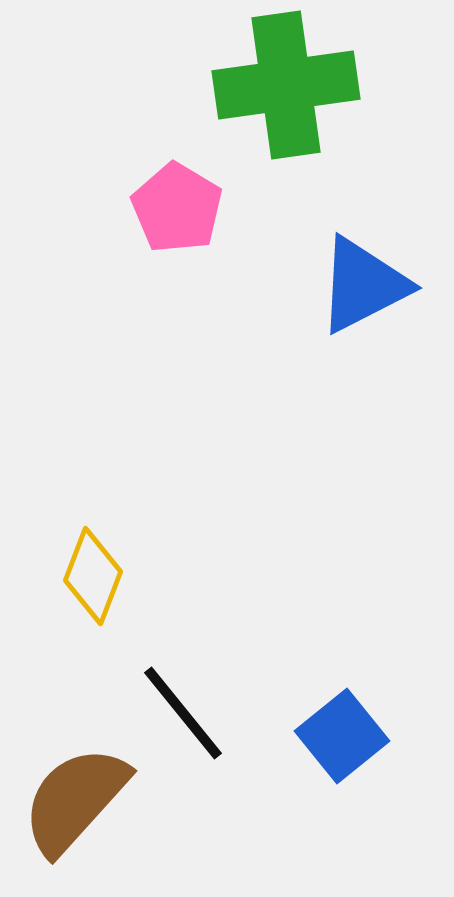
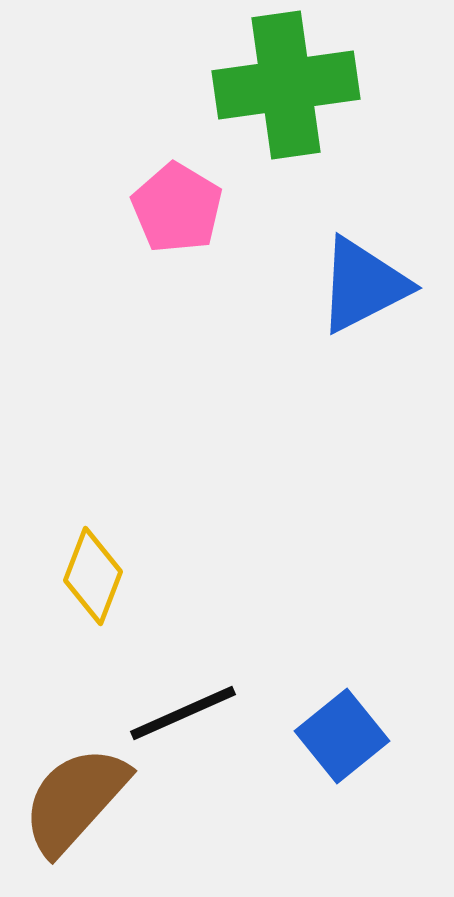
black line: rotated 75 degrees counterclockwise
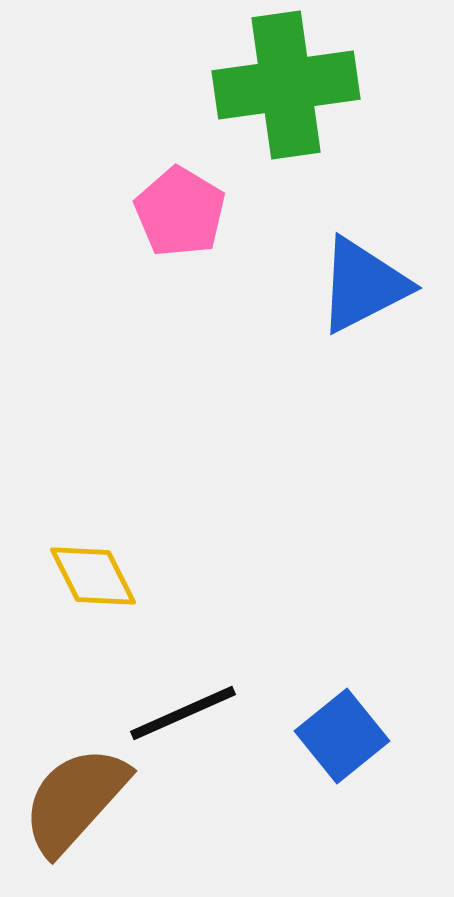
pink pentagon: moved 3 px right, 4 px down
yellow diamond: rotated 48 degrees counterclockwise
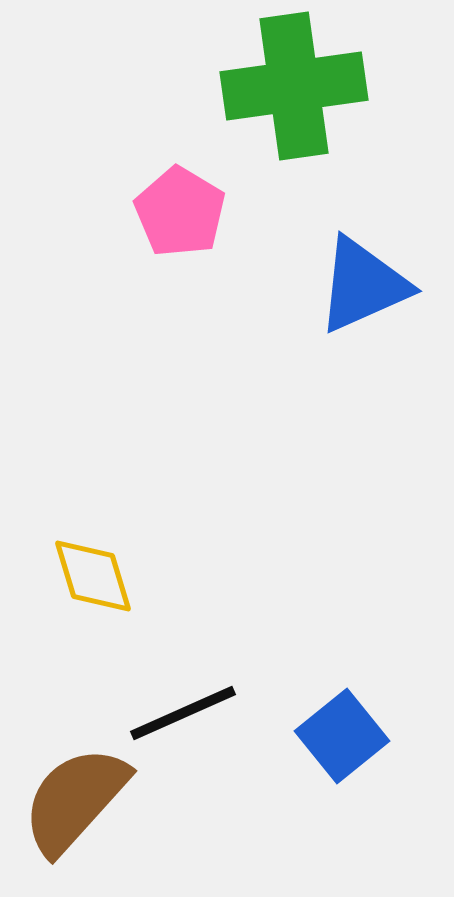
green cross: moved 8 px right, 1 px down
blue triangle: rotated 3 degrees clockwise
yellow diamond: rotated 10 degrees clockwise
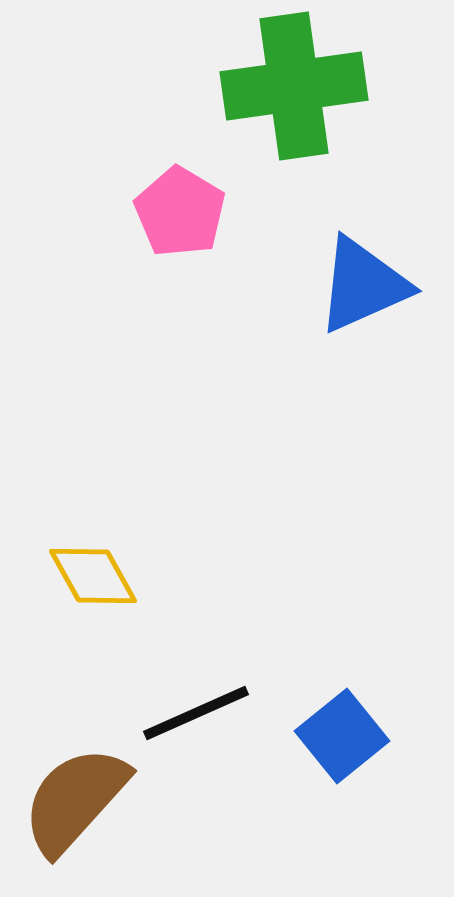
yellow diamond: rotated 12 degrees counterclockwise
black line: moved 13 px right
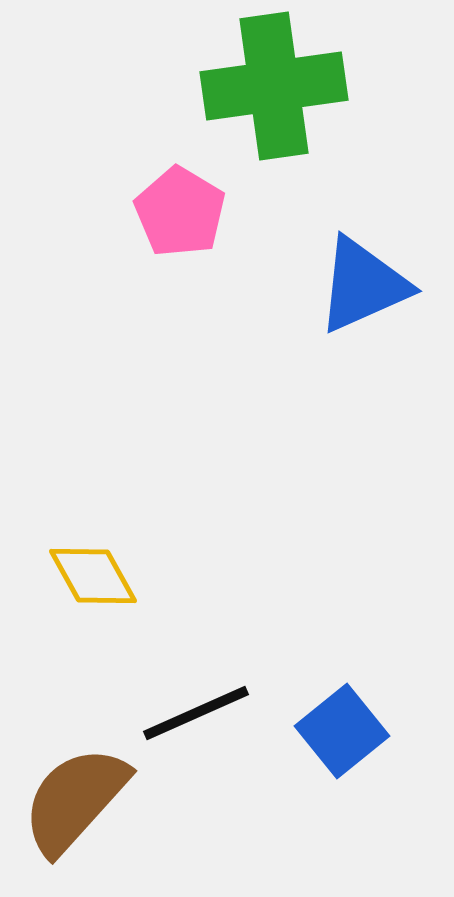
green cross: moved 20 px left
blue square: moved 5 px up
